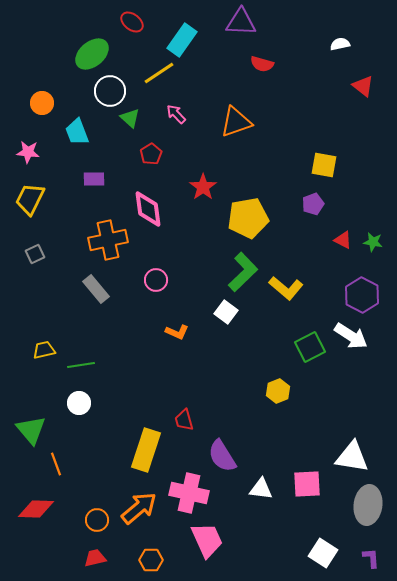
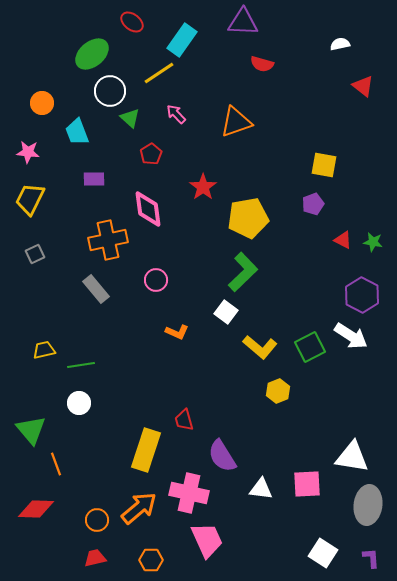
purple triangle at (241, 22): moved 2 px right
yellow L-shape at (286, 288): moved 26 px left, 59 px down
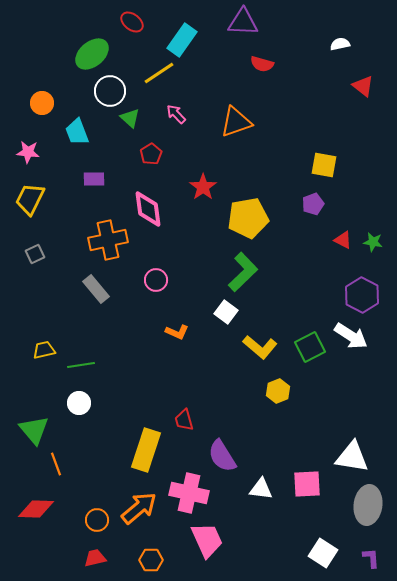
green triangle at (31, 430): moved 3 px right
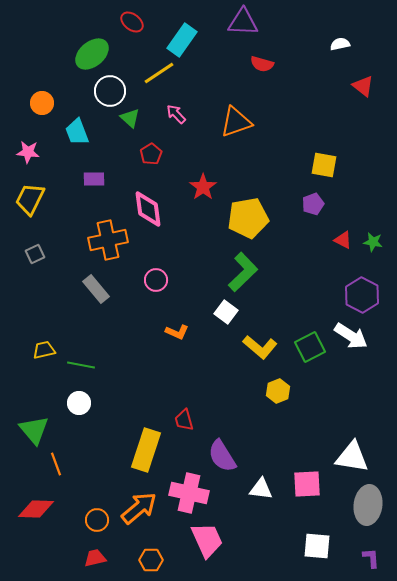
green line at (81, 365): rotated 20 degrees clockwise
white square at (323, 553): moved 6 px left, 7 px up; rotated 28 degrees counterclockwise
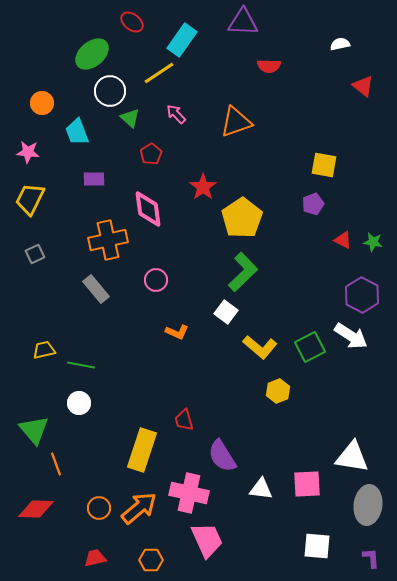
red semicircle at (262, 64): moved 7 px right, 2 px down; rotated 15 degrees counterclockwise
yellow pentagon at (248, 218): moved 6 px left; rotated 24 degrees counterclockwise
yellow rectangle at (146, 450): moved 4 px left
orange circle at (97, 520): moved 2 px right, 12 px up
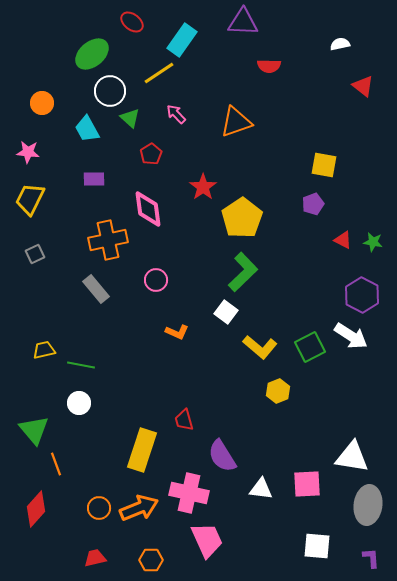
cyan trapezoid at (77, 132): moved 10 px right, 3 px up; rotated 8 degrees counterclockwise
orange arrow at (139, 508): rotated 18 degrees clockwise
red diamond at (36, 509): rotated 51 degrees counterclockwise
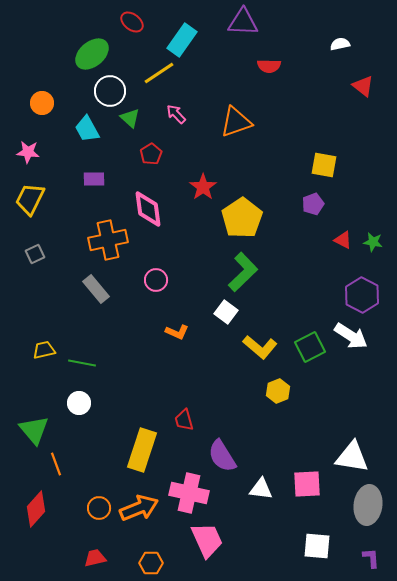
green line at (81, 365): moved 1 px right, 2 px up
orange hexagon at (151, 560): moved 3 px down
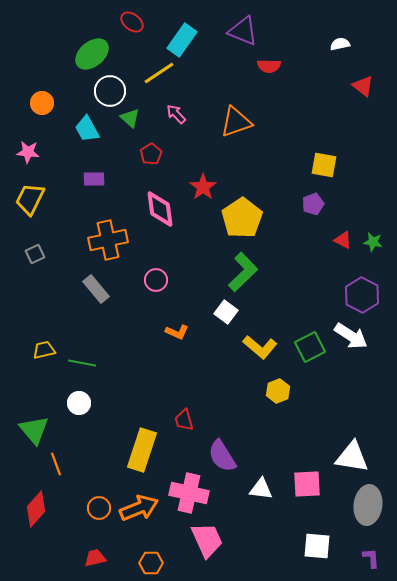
purple triangle at (243, 22): moved 9 px down; rotated 20 degrees clockwise
pink diamond at (148, 209): moved 12 px right
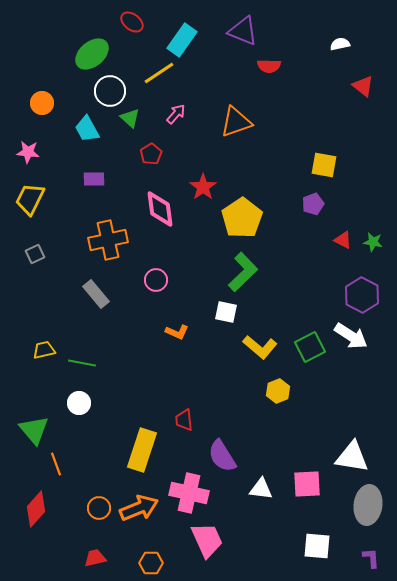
pink arrow at (176, 114): rotated 85 degrees clockwise
gray rectangle at (96, 289): moved 5 px down
white square at (226, 312): rotated 25 degrees counterclockwise
red trapezoid at (184, 420): rotated 10 degrees clockwise
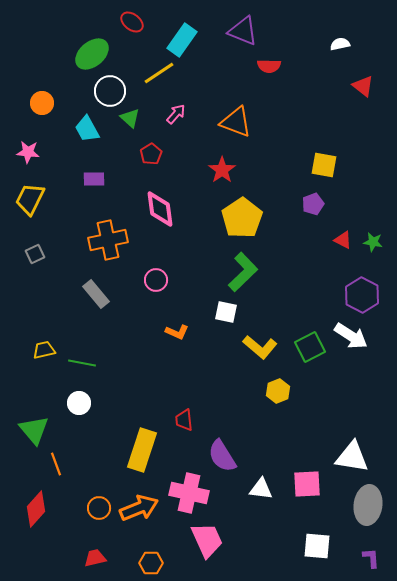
orange triangle at (236, 122): rotated 40 degrees clockwise
red star at (203, 187): moved 19 px right, 17 px up
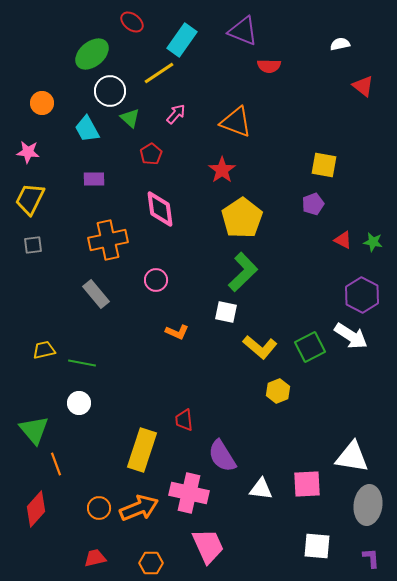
gray square at (35, 254): moved 2 px left, 9 px up; rotated 18 degrees clockwise
pink trapezoid at (207, 540): moved 1 px right, 6 px down
